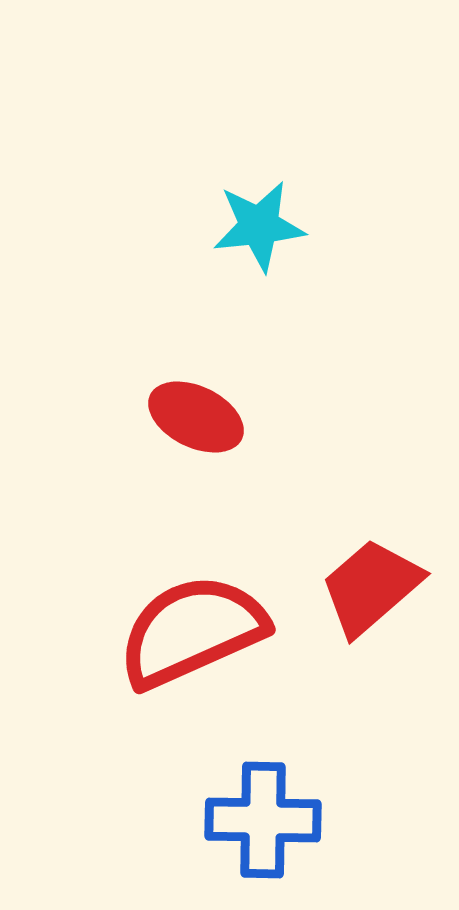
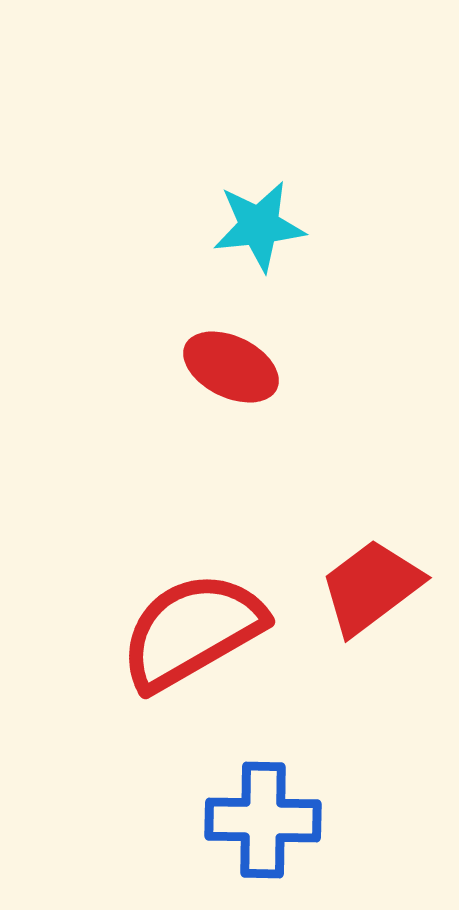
red ellipse: moved 35 px right, 50 px up
red trapezoid: rotated 4 degrees clockwise
red semicircle: rotated 6 degrees counterclockwise
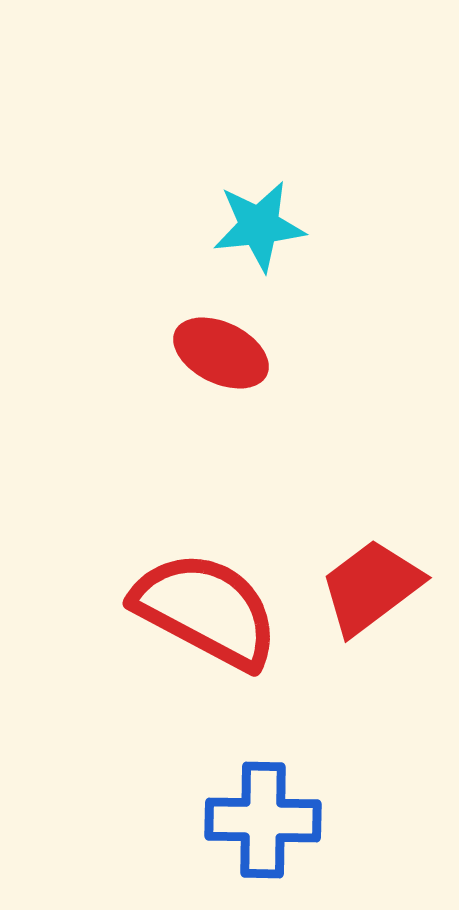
red ellipse: moved 10 px left, 14 px up
red semicircle: moved 14 px right, 21 px up; rotated 58 degrees clockwise
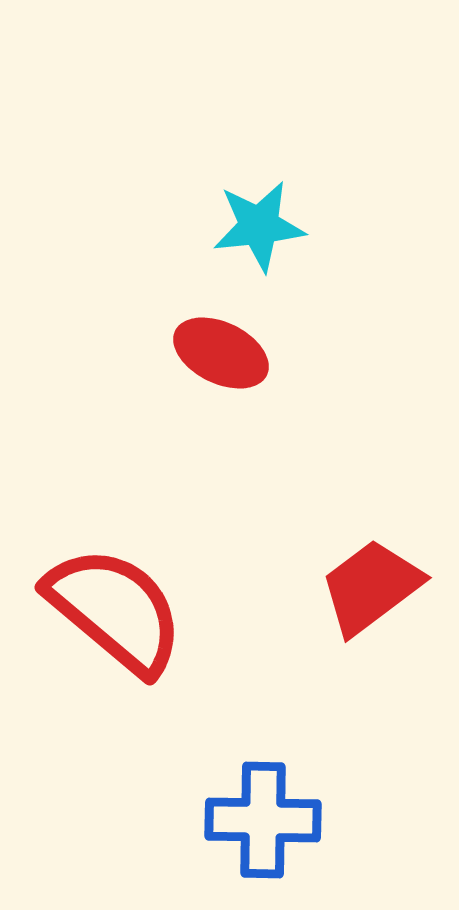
red semicircle: moved 91 px left; rotated 12 degrees clockwise
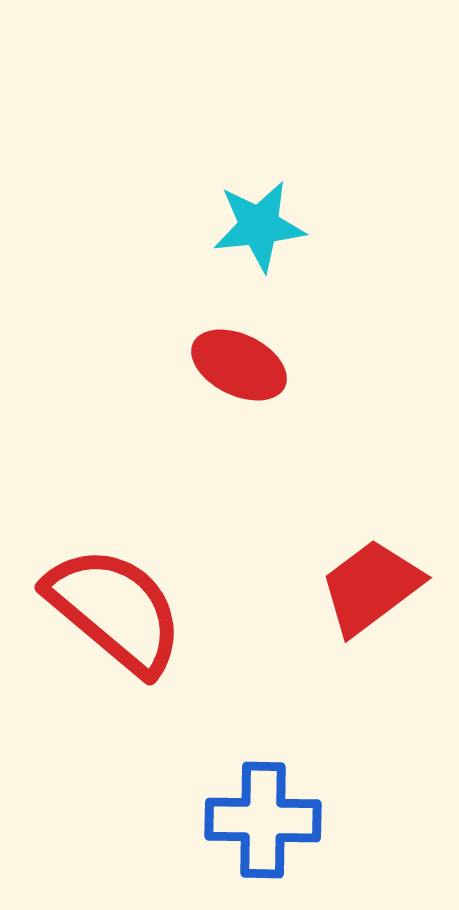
red ellipse: moved 18 px right, 12 px down
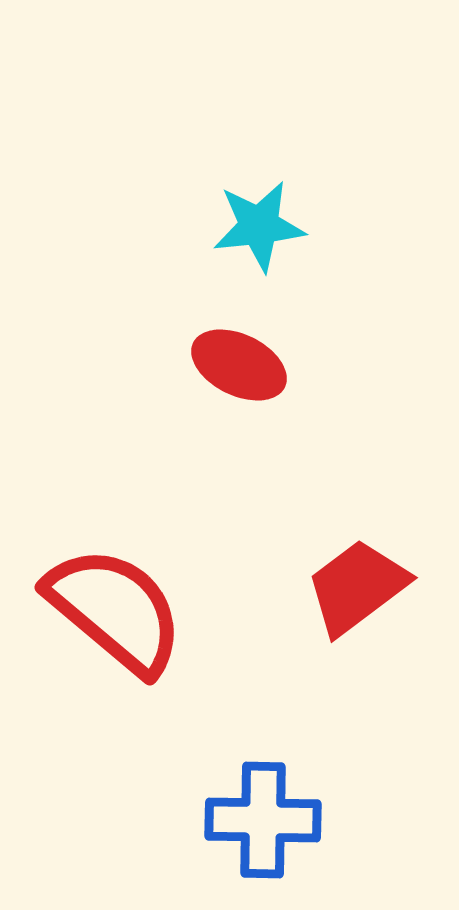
red trapezoid: moved 14 px left
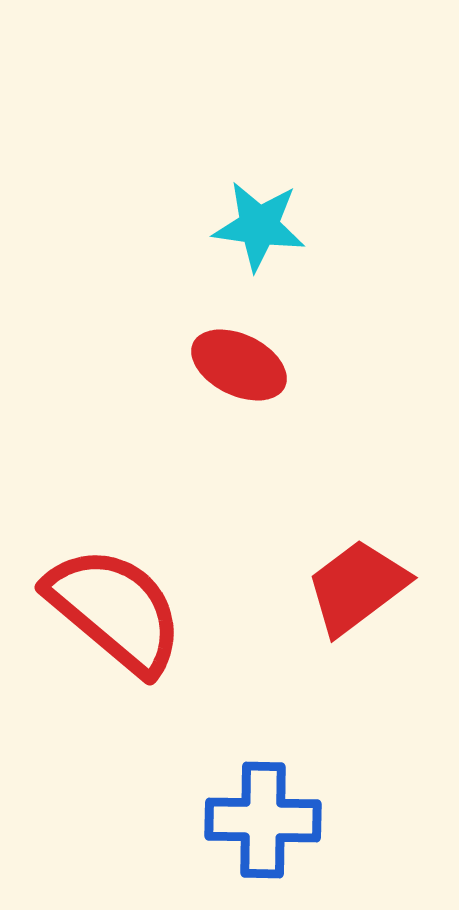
cyan star: rotated 14 degrees clockwise
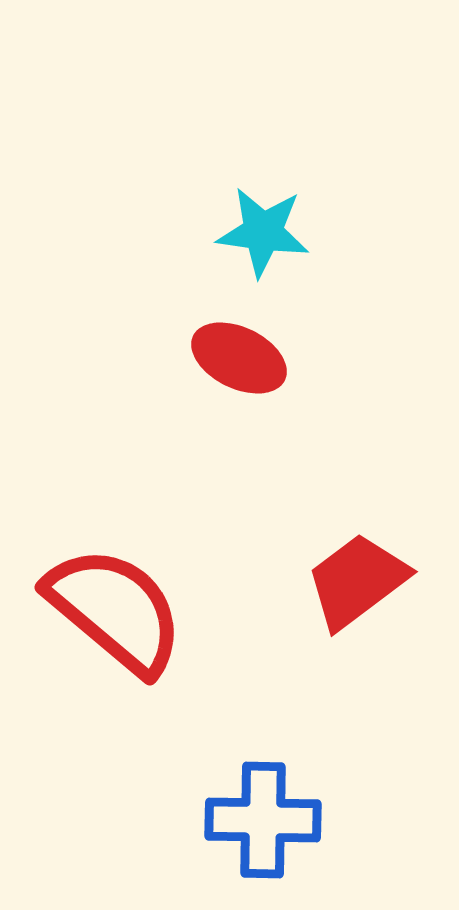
cyan star: moved 4 px right, 6 px down
red ellipse: moved 7 px up
red trapezoid: moved 6 px up
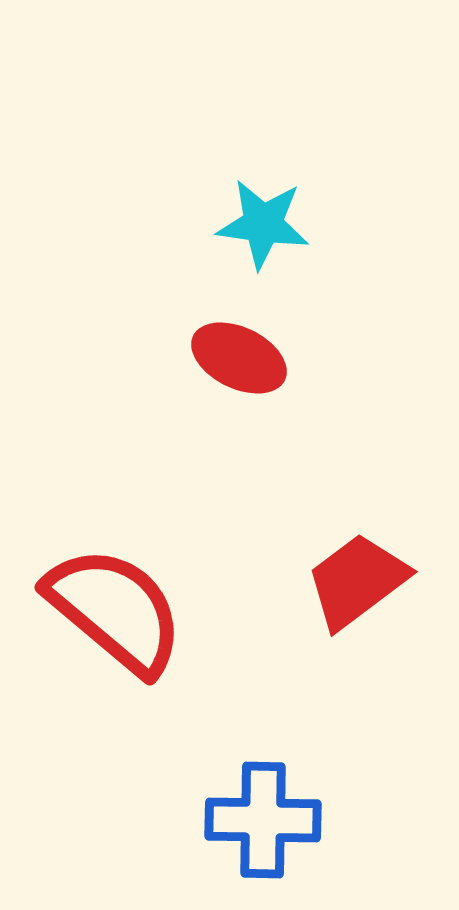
cyan star: moved 8 px up
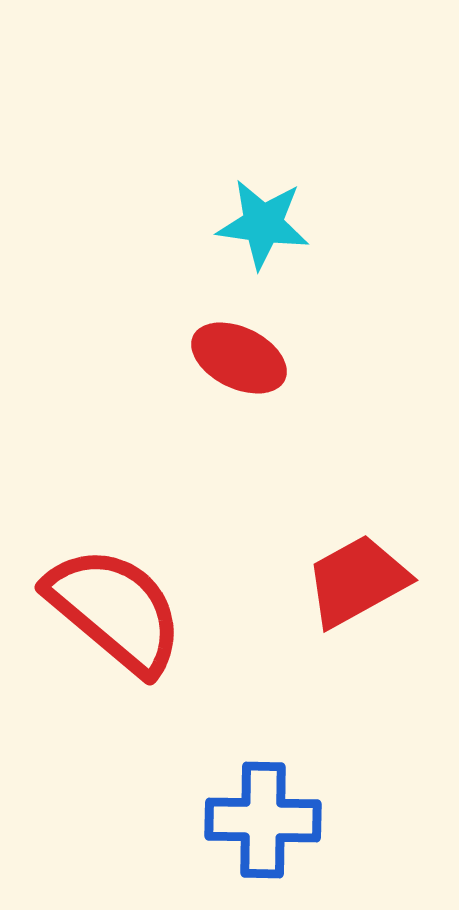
red trapezoid: rotated 8 degrees clockwise
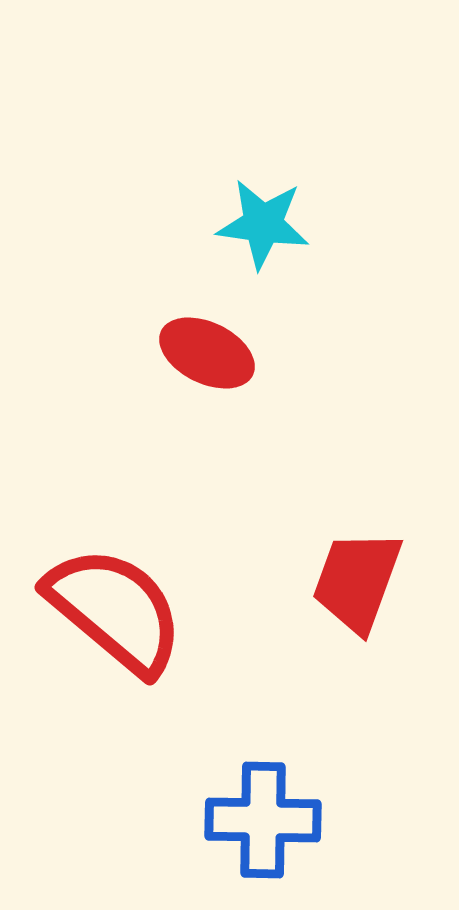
red ellipse: moved 32 px left, 5 px up
red trapezoid: rotated 41 degrees counterclockwise
